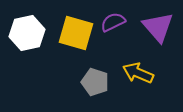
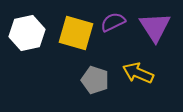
purple triangle: moved 3 px left; rotated 8 degrees clockwise
gray pentagon: moved 2 px up
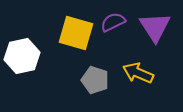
white hexagon: moved 5 px left, 23 px down
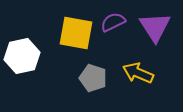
yellow square: rotated 6 degrees counterclockwise
gray pentagon: moved 2 px left, 2 px up
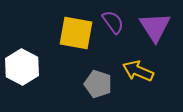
purple semicircle: rotated 80 degrees clockwise
white hexagon: moved 11 px down; rotated 20 degrees counterclockwise
yellow arrow: moved 2 px up
gray pentagon: moved 5 px right, 6 px down
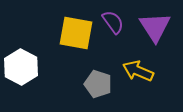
white hexagon: moved 1 px left
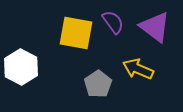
purple triangle: rotated 20 degrees counterclockwise
yellow arrow: moved 2 px up
gray pentagon: rotated 20 degrees clockwise
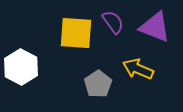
purple triangle: rotated 16 degrees counterclockwise
yellow square: rotated 6 degrees counterclockwise
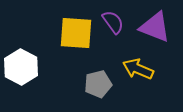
gray pentagon: rotated 20 degrees clockwise
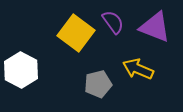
yellow square: rotated 33 degrees clockwise
white hexagon: moved 3 px down
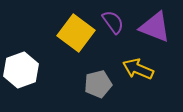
white hexagon: rotated 12 degrees clockwise
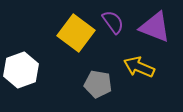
yellow arrow: moved 1 px right, 2 px up
gray pentagon: rotated 24 degrees clockwise
